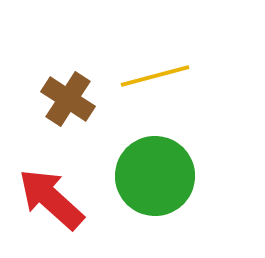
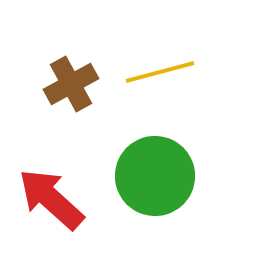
yellow line: moved 5 px right, 4 px up
brown cross: moved 3 px right, 15 px up; rotated 28 degrees clockwise
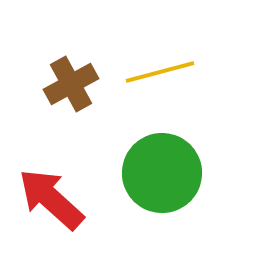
green circle: moved 7 px right, 3 px up
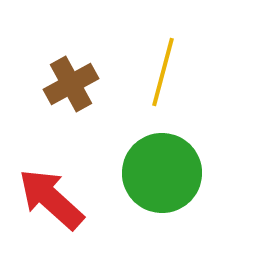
yellow line: moved 3 px right; rotated 60 degrees counterclockwise
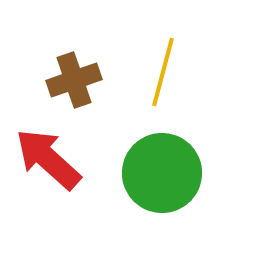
brown cross: moved 3 px right, 4 px up; rotated 10 degrees clockwise
red arrow: moved 3 px left, 40 px up
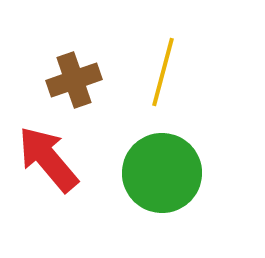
red arrow: rotated 8 degrees clockwise
